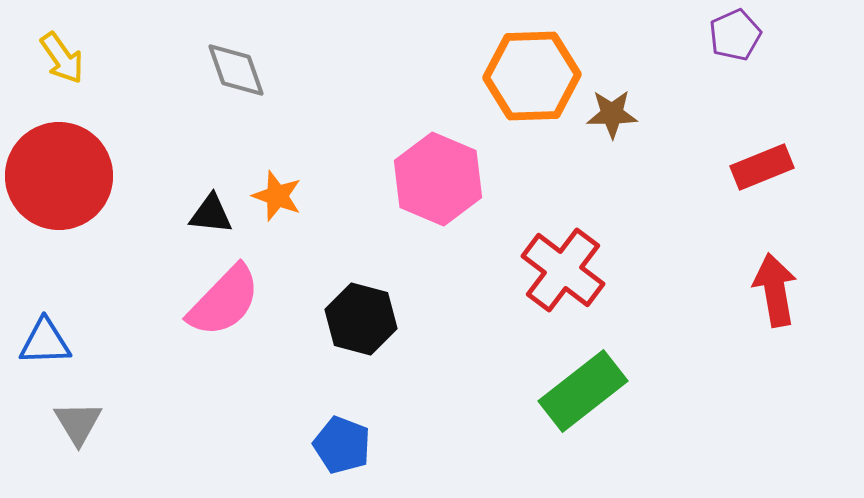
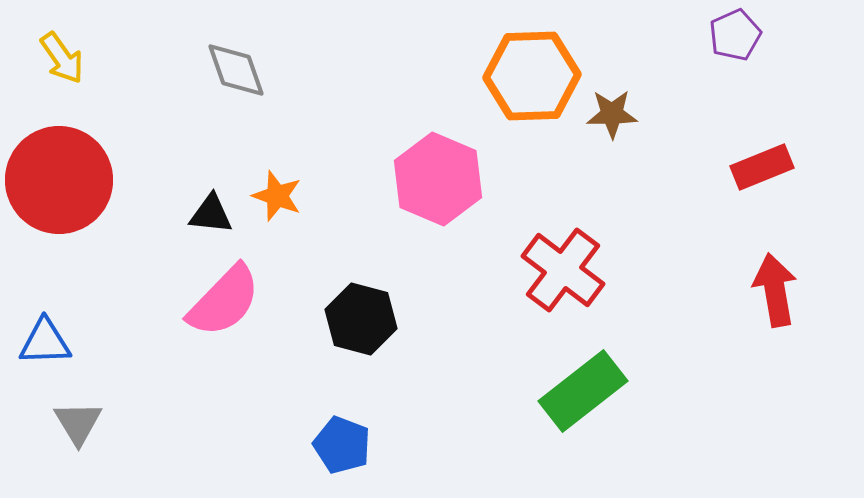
red circle: moved 4 px down
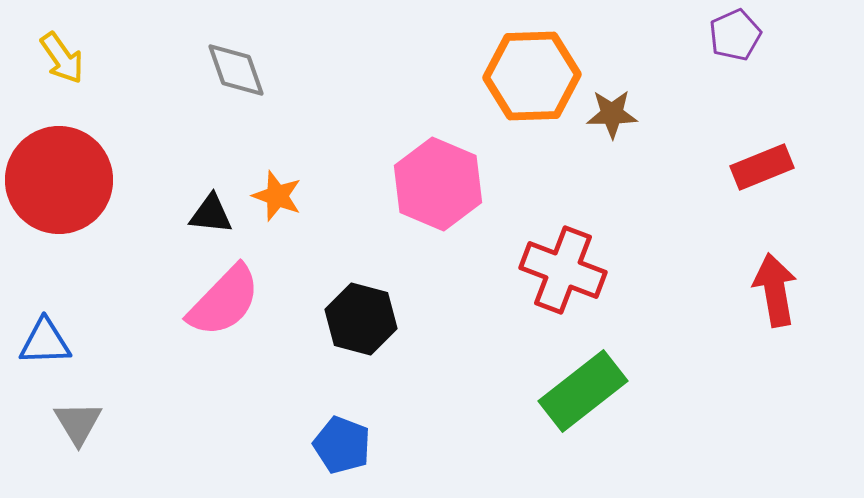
pink hexagon: moved 5 px down
red cross: rotated 16 degrees counterclockwise
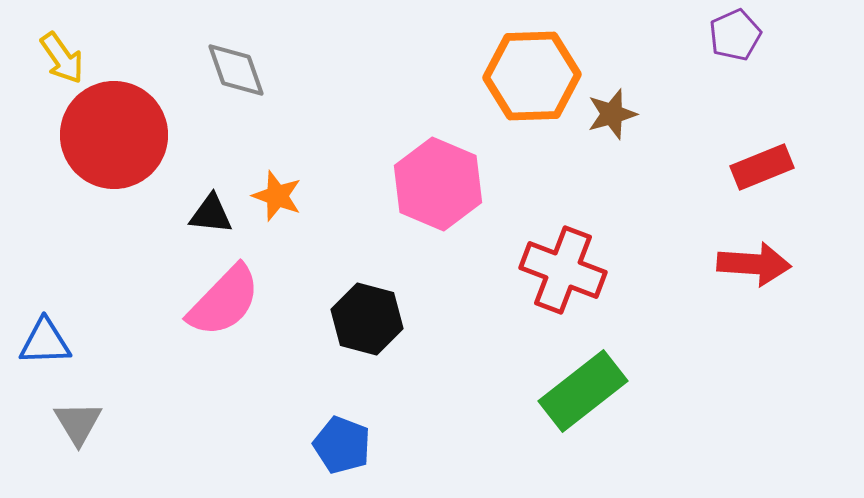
brown star: rotated 15 degrees counterclockwise
red circle: moved 55 px right, 45 px up
red arrow: moved 21 px left, 26 px up; rotated 104 degrees clockwise
black hexagon: moved 6 px right
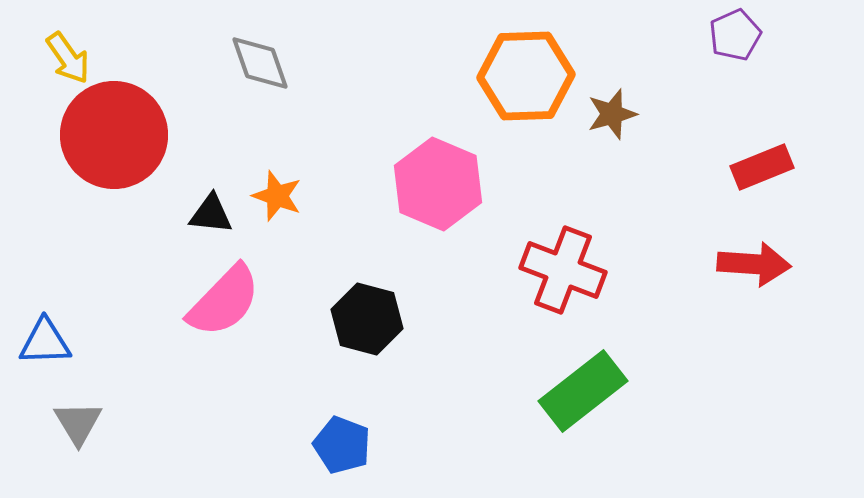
yellow arrow: moved 6 px right
gray diamond: moved 24 px right, 7 px up
orange hexagon: moved 6 px left
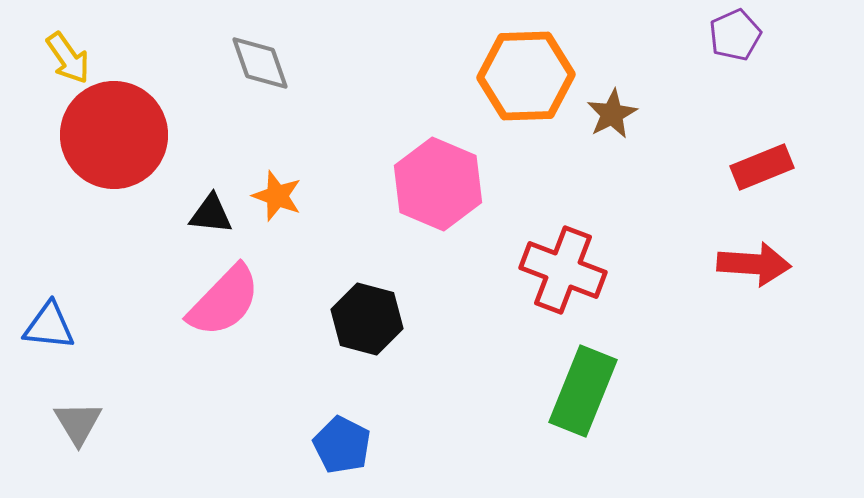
brown star: rotated 12 degrees counterclockwise
blue triangle: moved 4 px right, 16 px up; rotated 8 degrees clockwise
green rectangle: rotated 30 degrees counterclockwise
blue pentagon: rotated 6 degrees clockwise
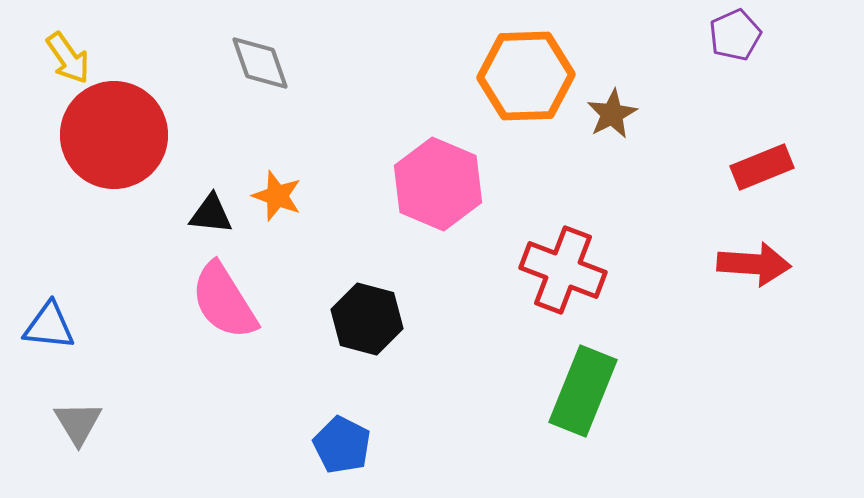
pink semicircle: rotated 104 degrees clockwise
